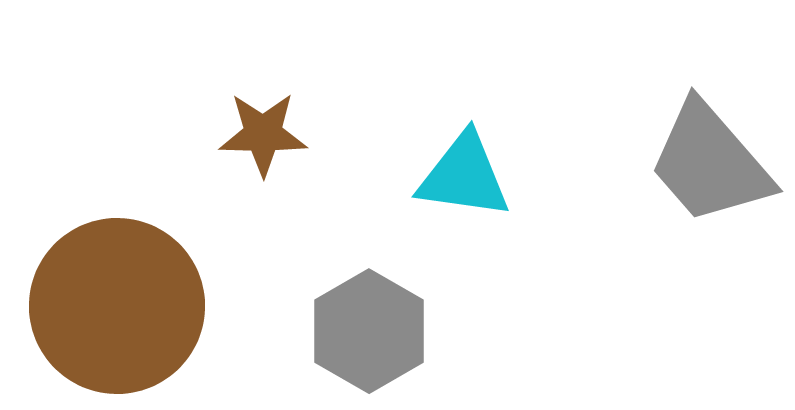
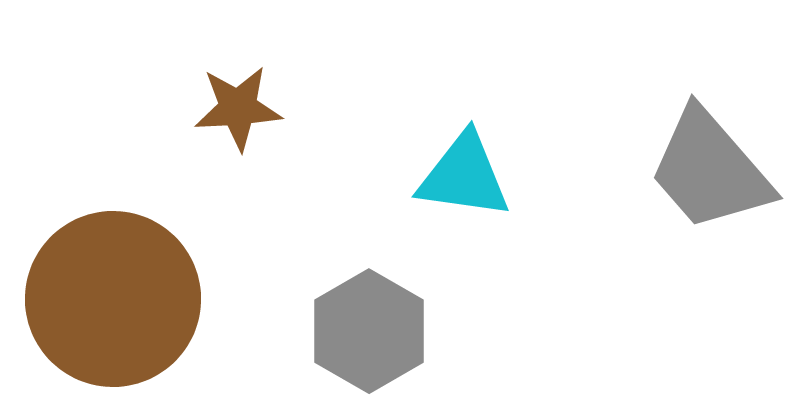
brown star: moved 25 px left, 26 px up; rotated 4 degrees counterclockwise
gray trapezoid: moved 7 px down
brown circle: moved 4 px left, 7 px up
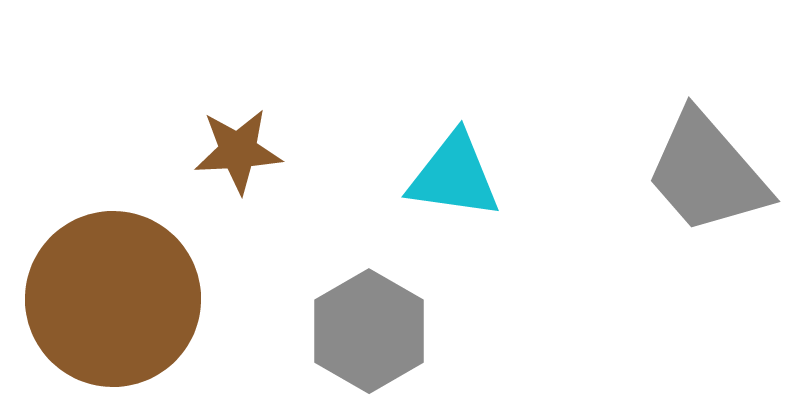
brown star: moved 43 px down
gray trapezoid: moved 3 px left, 3 px down
cyan triangle: moved 10 px left
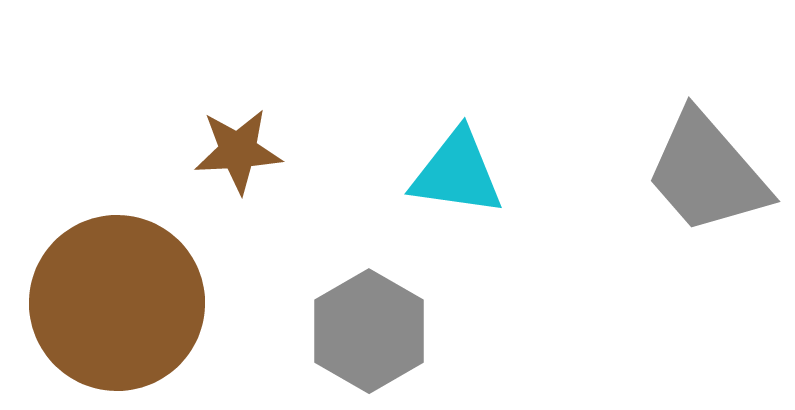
cyan triangle: moved 3 px right, 3 px up
brown circle: moved 4 px right, 4 px down
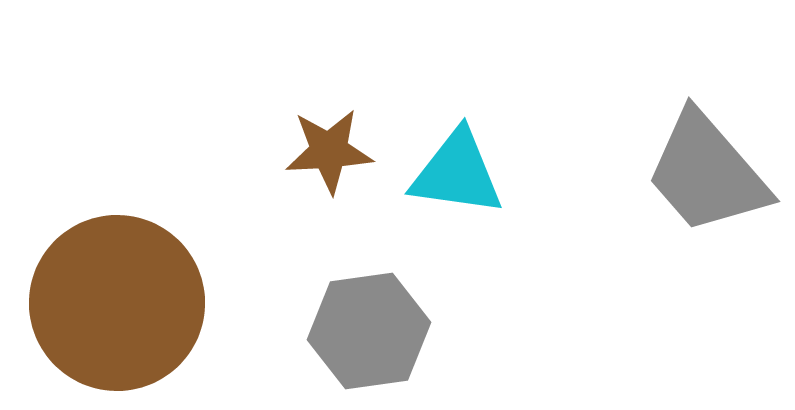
brown star: moved 91 px right
gray hexagon: rotated 22 degrees clockwise
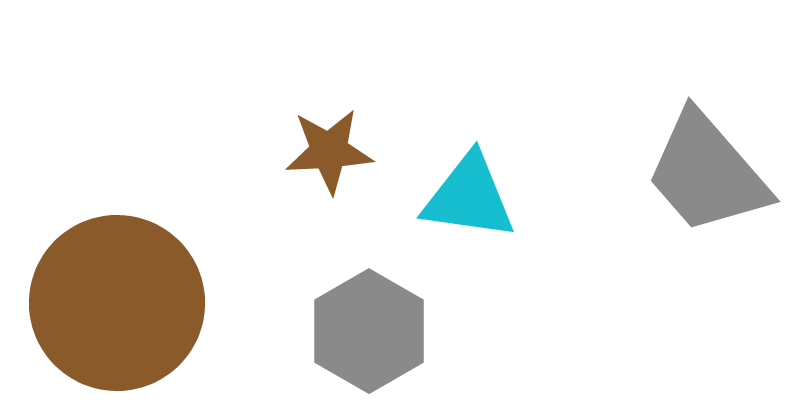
cyan triangle: moved 12 px right, 24 px down
gray hexagon: rotated 22 degrees counterclockwise
